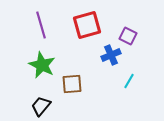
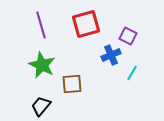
red square: moved 1 px left, 1 px up
cyan line: moved 3 px right, 8 px up
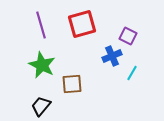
red square: moved 4 px left
blue cross: moved 1 px right, 1 px down
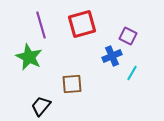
green star: moved 13 px left, 8 px up
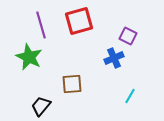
red square: moved 3 px left, 3 px up
blue cross: moved 2 px right, 2 px down
cyan line: moved 2 px left, 23 px down
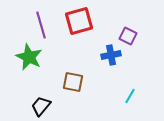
blue cross: moved 3 px left, 3 px up; rotated 12 degrees clockwise
brown square: moved 1 px right, 2 px up; rotated 15 degrees clockwise
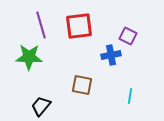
red square: moved 5 px down; rotated 8 degrees clockwise
green star: rotated 24 degrees counterclockwise
brown square: moved 9 px right, 3 px down
cyan line: rotated 21 degrees counterclockwise
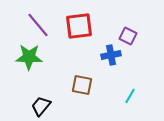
purple line: moved 3 px left; rotated 24 degrees counterclockwise
cyan line: rotated 21 degrees clockwise
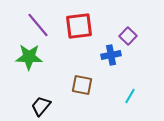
purple square: rotated 18 degrees clockwise
